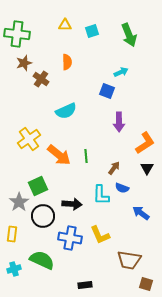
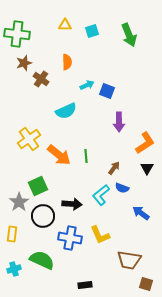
cyan arrow: moved 34 px left, 13 px down
cyan L-shape: rotated 50 degrees clockwise
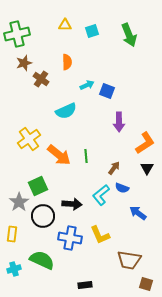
green cross: rotated 20 degrees counterclockwise
blue arrow: moved 3 px left
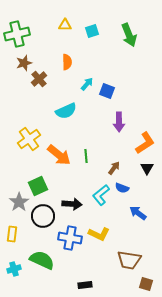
brown cross: moved 2 px left; rotated 14 degrees clockwise
cyan arrow: moved 1 px up; rotated 24 degrees counterclockwise
yellow L-shape: moved 1 px left, 1 px up; rotated 40 degrees counterclockwise
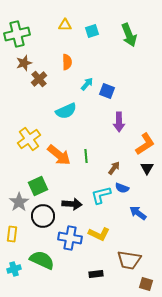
orange L-shape: moved 1 px down
cyan L-shape: rotated 25 degrees clockwise
black rectangle: moved 11 px right, 11 px up
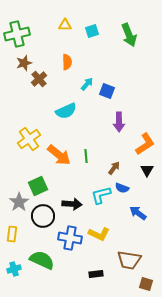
black triangle: moved 2 px down
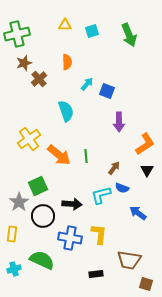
cyan semicircle: rotated 85 degrees counterclockwise
yellow L-shape: rotated 110 degrees counterclockwise
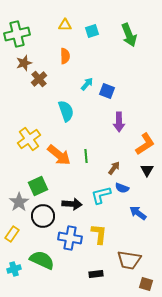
orange semicircle: moved 2 px left, 6 px up
yellow rectangle: rotated 28 degrees clockwise
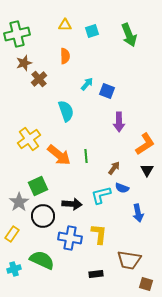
blue arrow: rotated 138 degrees counterclockwise
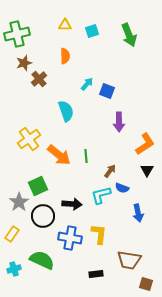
brown arrow: moved 4 px left, 3 px down
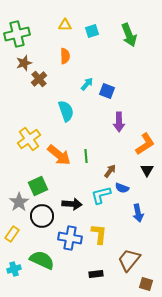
black circle: moved 1 px left
brown trapezoid: rotated 120 degrees clockwise
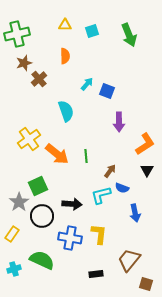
orange arrow: moved 2 px left, 1 px up
blue arrow: moved 3 px left
